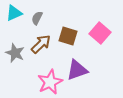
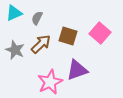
gray star: moved 3 px up
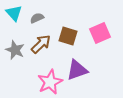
cyan triangle: rotated 48 degrees counterclockwise
gray semicircle: rotated 40 degrees clockwise
pink square: rotated 25 degrees clockwise
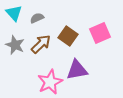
brown square: rotated 18 degrees clockwise
gray star: moved 5 px up
purple triangle: rotated 10 degrees clockwise
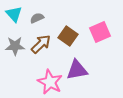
cyan triangle: moved 1 px down
pink square: moved 1 px up
gray star: moved 1 px down; rotated 24 degrees counterclockwise
pink star: rotated 20 degrees counterclockwise
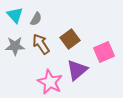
cyan triangle: moved 1 px right, 1 px down
gray semicircle: moved 1 px left, 1 px down; rotated 144 degrees clockwise
pink square: moved 4 px right, 20 px down
brown square: moved 2 px right, 3 px down; rotated 18 degrees clockwise
brown arrow: rotated 80 degrees counterclockwise
purple triangle: rotated 30 degrees counterclockwise
